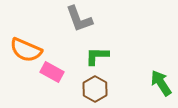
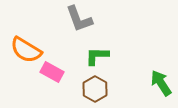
orange semicircle: rotated 8 degrees clockwise
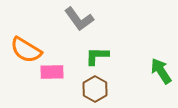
gray L-shape: rotated 16 degrees counterclockwise
pink rectangle: rotated 30 degrees counterclockwise
green arrow: moved 12 px up
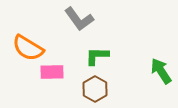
orange semicircle: moved 2 px right, 2 px up
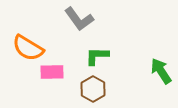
brown hexagon: moved 2 px left
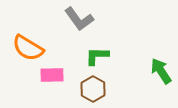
pink rectangle: moved 3 px down
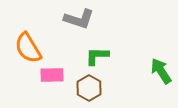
gray L-shape: rotated 36 degrees counterclockwise
orange semicircle: rotated 28 degrees clockwise
brown hexagon: moved 4 px left, 1 px up
